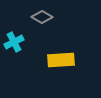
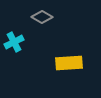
yellow rectangle: moved 8 px right, 3 px down
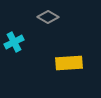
gray diamond: moved 6 px right
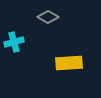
cyan cross: rotated 12 degrees clockwise
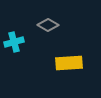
gray diamond: moved 8 px down
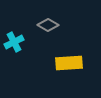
cyan cross: rotated 12 degrees counterclockwise
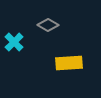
cyan cross: rotated 18 degrees counterclockwise
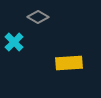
gray diamond: moved 10 px left, 8 px up
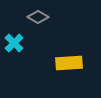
cyan cross: moved 1 px down
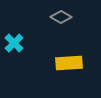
gray diamond: moved 23 px right
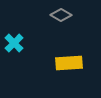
gray diamond: moved 2 px up
